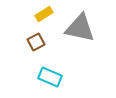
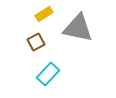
gray triangle: moved 2 px left
cyan rectangle: moved 2 px left, 3 px up; rotated 70 degrees counterclockwise
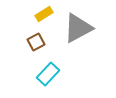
gray triangle: rotated 40 degrees counterclockwise
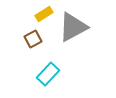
gray triangle: moved 5 px left, 1 px up
brown square: moved 3 px left, 3 px up
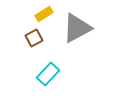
gray triangle: moved 4 px right, 1 px down
brown square: moved 1 px right, 1 px up
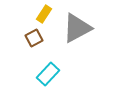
yellow rectangle: rotated 24 degrees counterclockwise
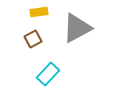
yellow rectangle: moved 5 px left, 2 px up; rotated 48 degrees clockwise
brown square: moved 1 px left, 1 px down
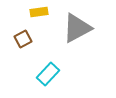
brown square: moved 10 px left
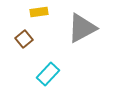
gray triangle: moved 5 px right
brown square: moved 1 px right; rotated 12 degrees counterclockwise
